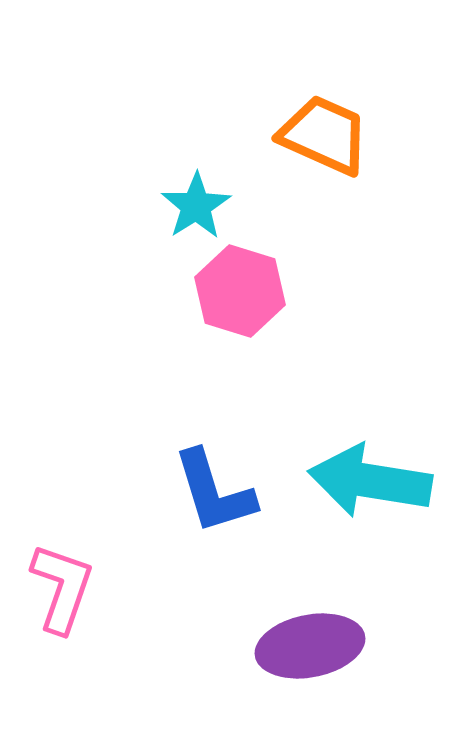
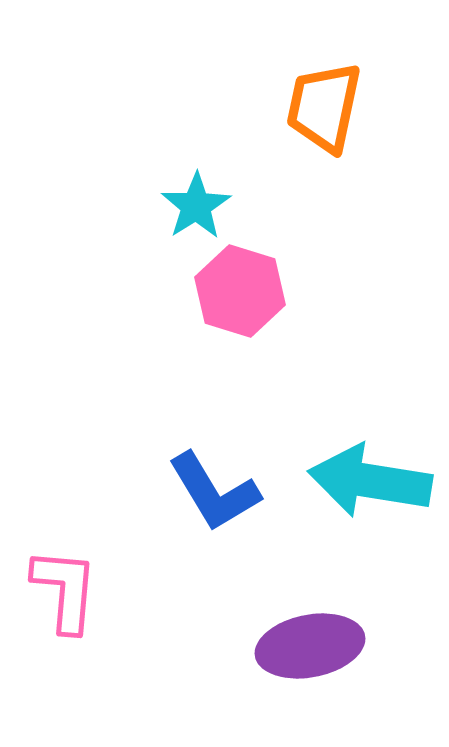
orange trapezoid: moved 28 px up; rotated 102 degrees counterclockwise
blue L-shape: rotated 14 degrees counterclockwise
pink L-shape: moved 3 px right, 2 px down; rotated 14 degrees counterclockwise
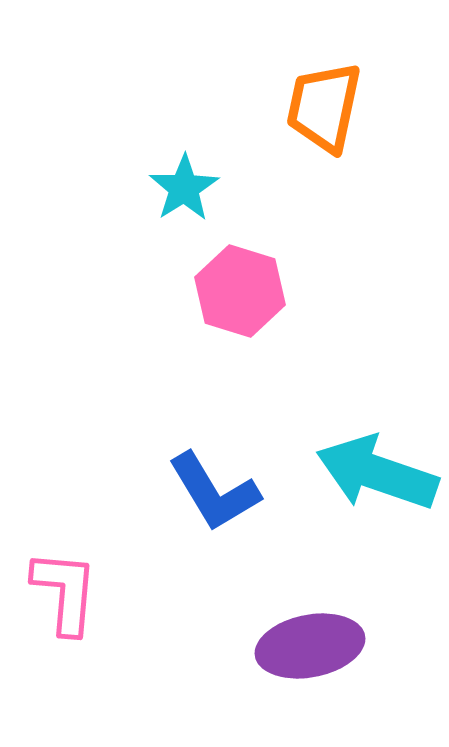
cyan star: moved 12 px left, 18 px up
cyan arrow: moved 7 px right, 8 px up; rotated 10 degrees clockwise
pink L-shape: moved 2 px down
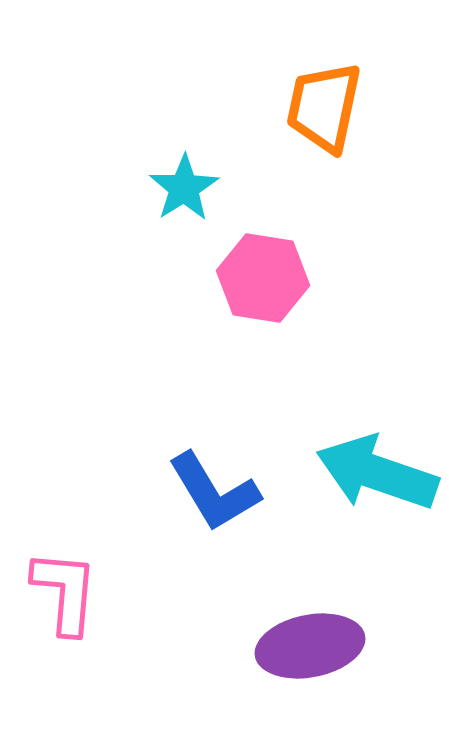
pink hexagon: moved 23 px right, 13 px up; rotated 8 degrees counterclockwise
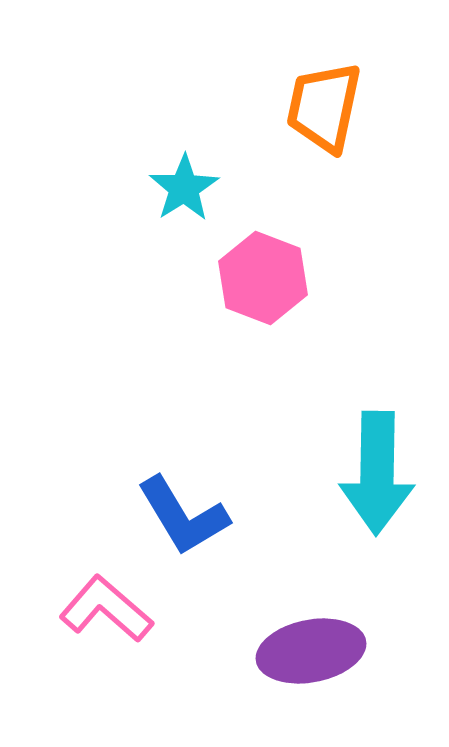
pink hexagon: rotated 12 degrees clockwise
cyan arrow: rotated 108 degrees counterclockwise
blue L-shape: moved 31 px left, 24 px down
pink L-shape: moved 41 px right, 17 px down; rotated 54 degrees counterclockwise
purple ellipse: moved 1 px right, 5 px down
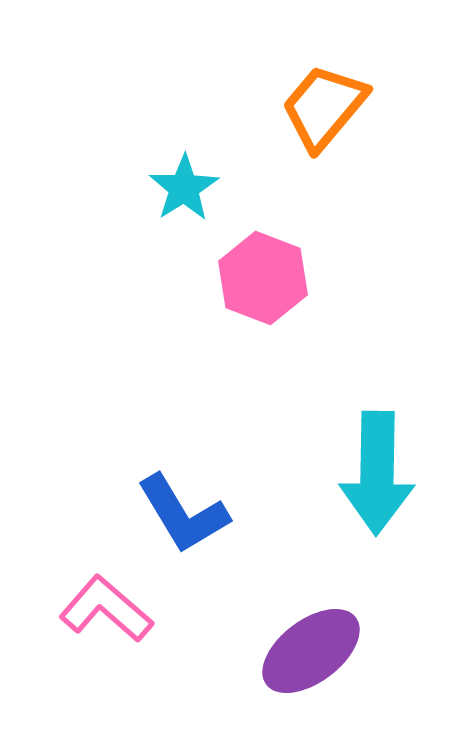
orange trapezoid: rotated 28 degrees clockwise
blue L-shape: moved 2 px up
purple ellipse: rotated 26 degrees counterclockwise
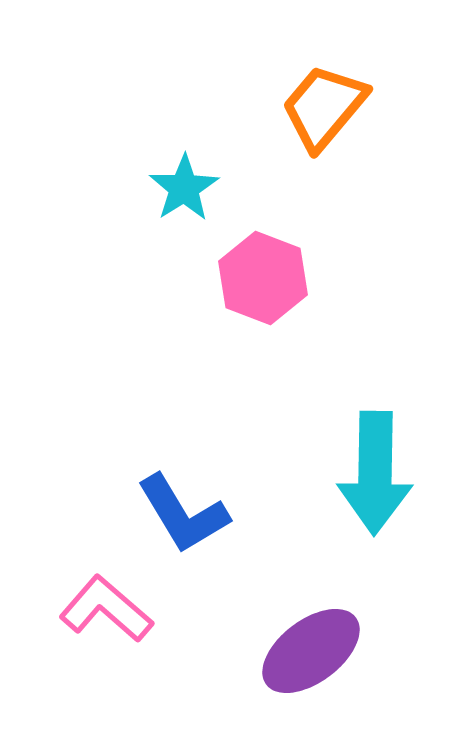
cyan arrow: moved 2 px left
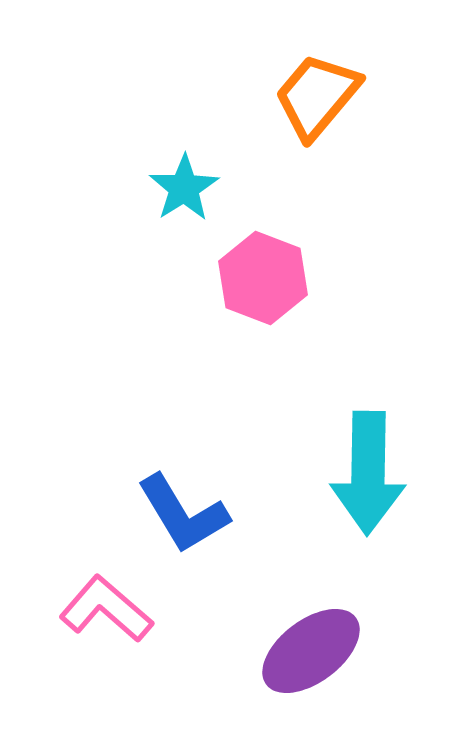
orange trapezoid: moved 7 px left, 11 px up
cyan arrow: moved 7 px left
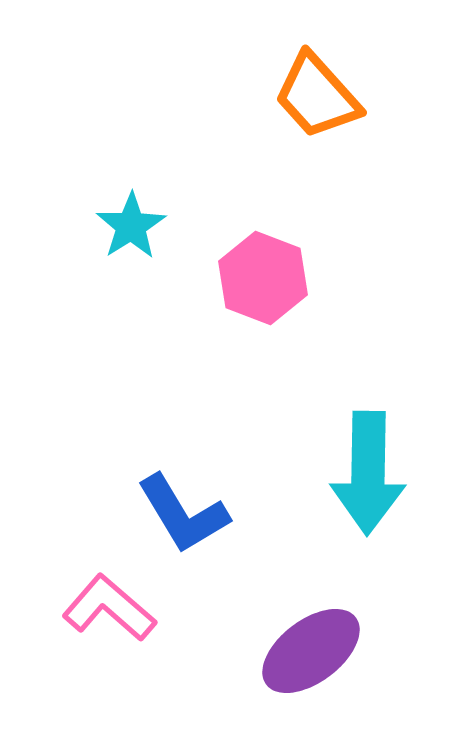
orange trapezoid: rotated 82 degrees counterclockwise
cyan star: moved 53 px left, 38 px down
pink L-shape: moved 3 px right, 1 px up
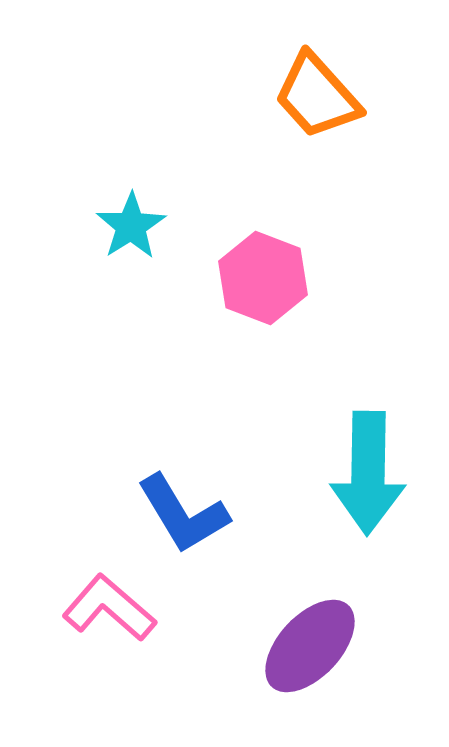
purple ellipse: moved 1 px left, 5 px up; rotated 10 degrees counterclockwise
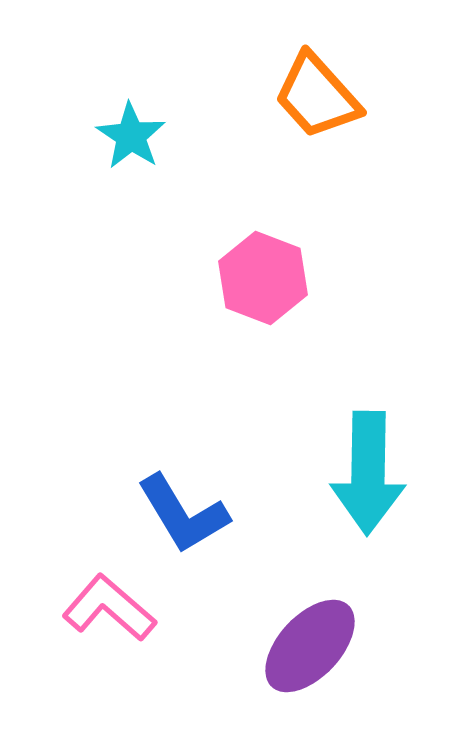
cyan star: moved 90 px up; rotated 6 degrees counterclockwise
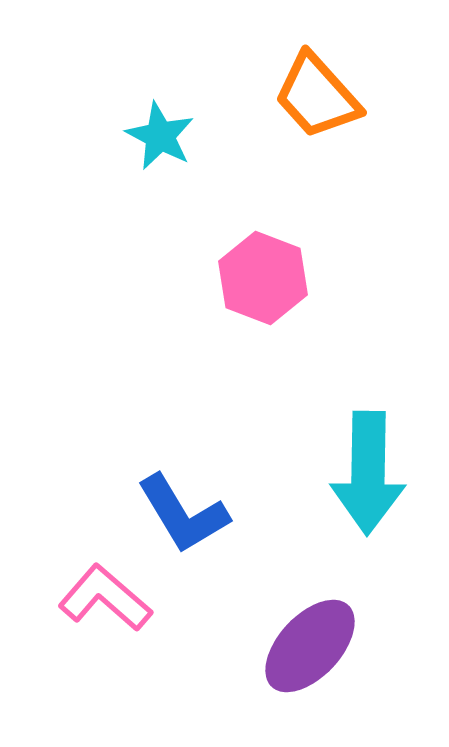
cyan star: moved 29 px right; rotated 6 degrees counterclockwise
pink L-shape: moved 4 px left, 10 px up
